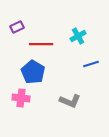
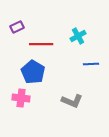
blue line: rotated 14 degrees clockwise
gray L-shape: moved 2 px right
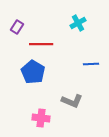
purple rectangle: rotated 32 degrees counterclockwise
cyan cross: moved 13 px up
pink cross: moved 20 px right, 20 px down
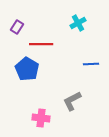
blue pentagon: moved 6 px left, 3 px up
gray L-shape: rotated 130 degrees clockwise
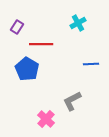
pink cross: moved 5 px right, 1 px down; rotated 36 degrees clockwise
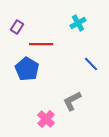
blue line: rotated 49 degrees clockwise
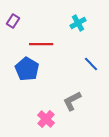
purple rectangle: moved 4 px left, 6 px up
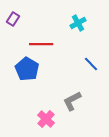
purple rectangle: moved 2 px up
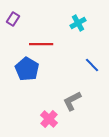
blue line: moved 1 px right, 1 px down
pink cross: moved 3 px right
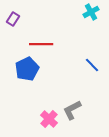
cyan cross: moved 13 px right, 11 px up
blue pentagon: rotated 15 degrees clockwise
gray L-shape: moved 9 px down
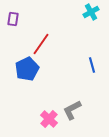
purple rectangle: rotated 24 degrees counterclockwise
red line: rotated 55 degrees counterclockwise
blue line: rotated 28 degrees clockwise
